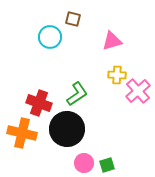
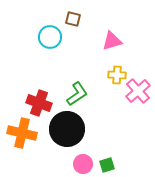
pink circle: moved 1 px left, 1 px down
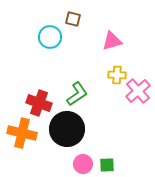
green square: rotated 14 degrees clockwise
